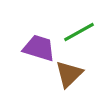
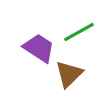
purple trapezoid: rotated 16 degrees clockwise
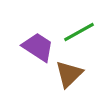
purple trapezoid: moved 1 px left, 1 px up
